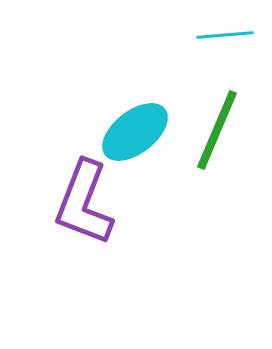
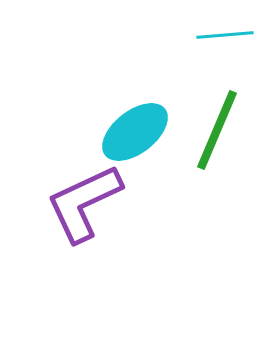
purple L-shape: rotated 44 degrees clockwise
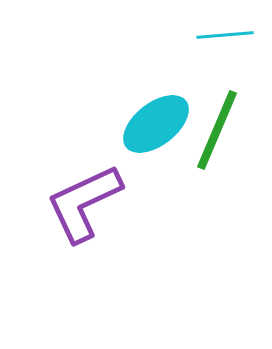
cyan ellipse: moved 21 px right, 8 px up
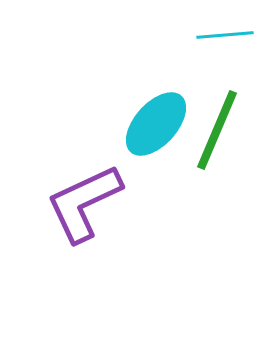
cyan ellipse: rotated 10 degrees counterclockwise
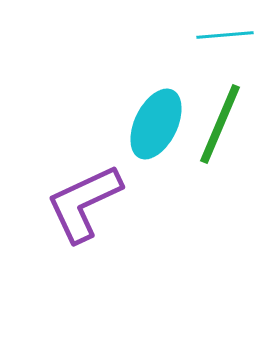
cyan ellipse: rotated 16 degrees counterclockwise
green line: moved 3 px right, 6 px up
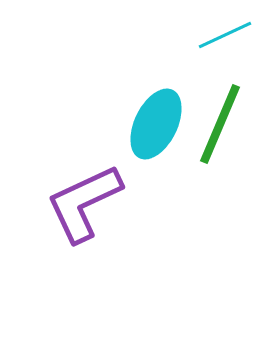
cyan line: rotated 20 degrees counterclockwise
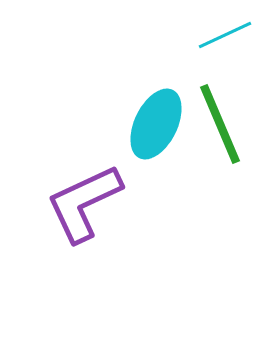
green line: rotated 46 degrees counterclockwise
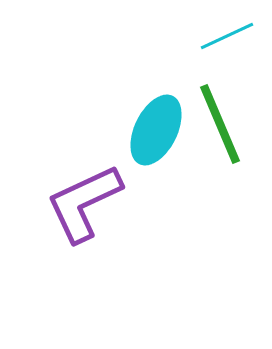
cyan line: moved 2 px right, 1 px down
cyan ellipse: moved 6 px down
